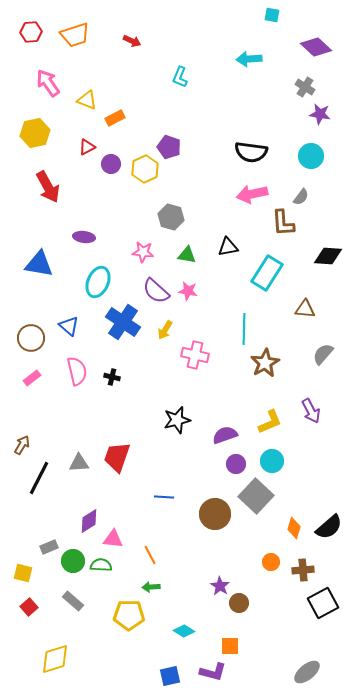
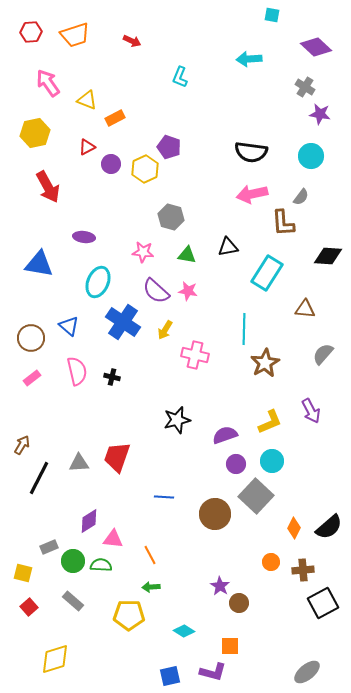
orange diamond at (294, 528): rotated 10 degrees clockwise
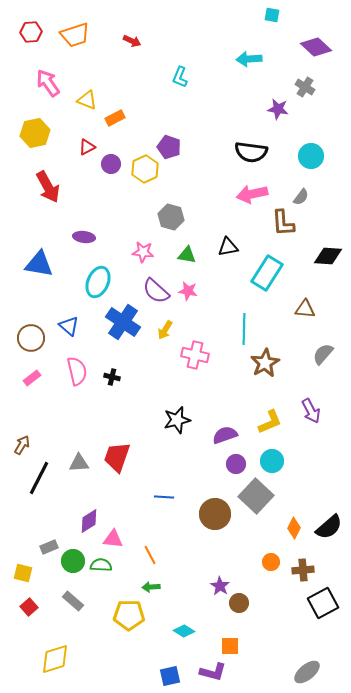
purple star at (320, 114): moved 42 px left, 5 px up
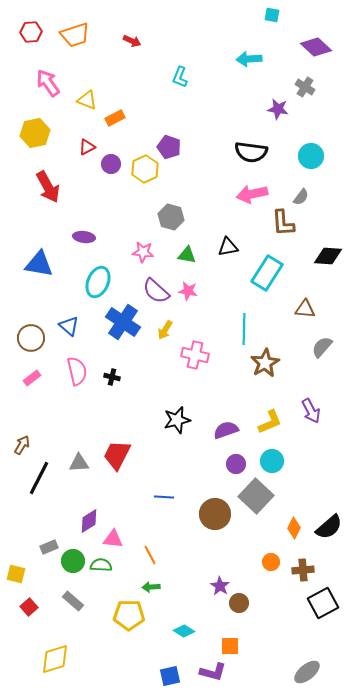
gray semicircle at (323, 354): moved 1 px left, 7 px up
purple semicircle at (225, 435): moved 1 px right, 5 px up
red trapezoid at (117, 457): moved 2 px up; rotated 8 degrees clockwise
yellow square at (23, 573): moved 7 px left, 1 px down
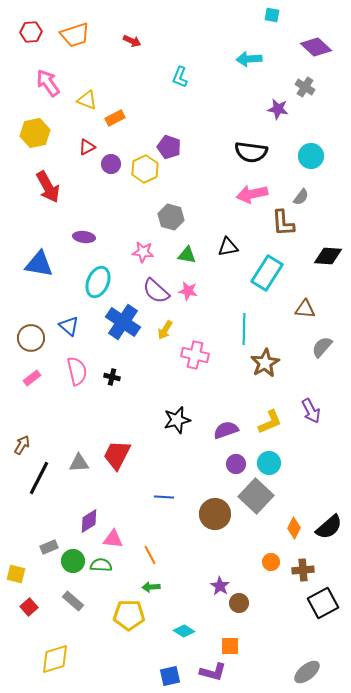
cyan circle at (272, 461): moved 3 px left, 2 px down
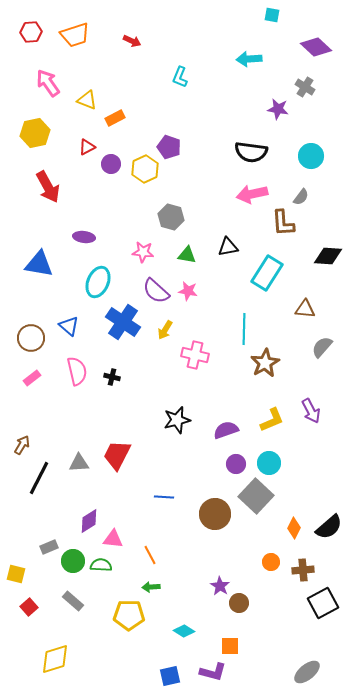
yellow L-shape at (270, 422): moved 2 px right, 2 px up
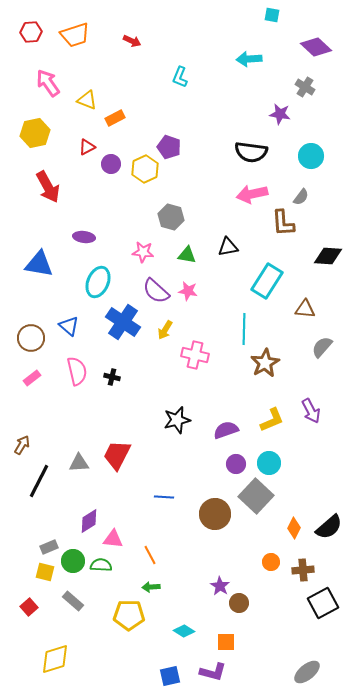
purple star at (278, 109): moved 2 px right, 5 px down
cyan rectangle at (267, 273): moved 8 px down
black line at (39, 478): moved 3 px down
yellow square at (16, 574): moved 29 px right, 2 px up
orange square at (230, 646): moved 4 px left, 4 px up
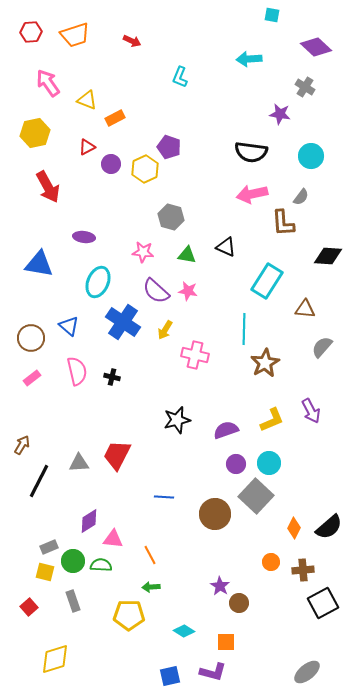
black triangle at (228, 247): moved 2 px left; rotated 35 degrees clockwise
gray rectangle at (73, 601): rotated 30 degrees clockwise
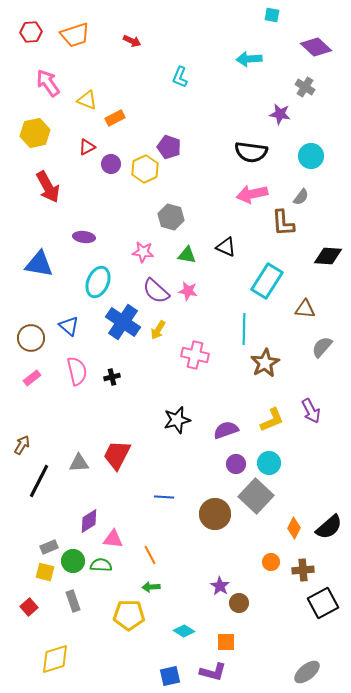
yellow arrow at (165, 330): moved 7 px left
black cross at (112, 377): rotated 28 degrees counterclockwise
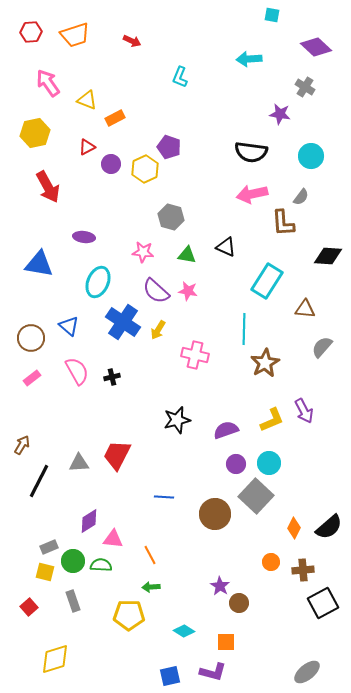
pink semicircle at (77, 371): rotated 16 degrees counterclockwise
purple arrow at (311, 411): moved 7 px left
